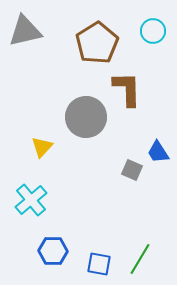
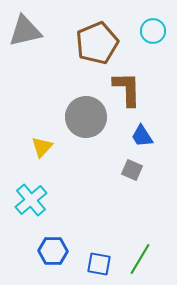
brown pentagon: rotated 9 degrees clockwise
blue trapezoid: moved 16 px left, 16 px up
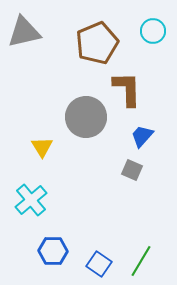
gray triangle: moved 1 px left, 1 px down
blue trapezoid: rotated 75 degrees clockwise
yellow triangle: rotated 15 degrees counterclockwise
green line: moved 1 px right, 2 px down
blue square: rotated 25 degrees clockwise
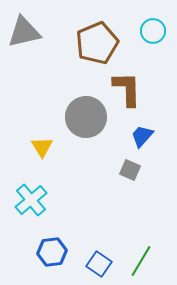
gray square: moved 2 px left
blue hexagon: moved 1 px left, 1 px down; rotated 8 degrees counterclockwise
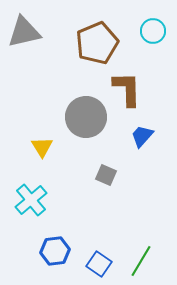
gray square: moved 24 px left, 5 px down
blue hexagon: moved 3 px right, 1 px up
